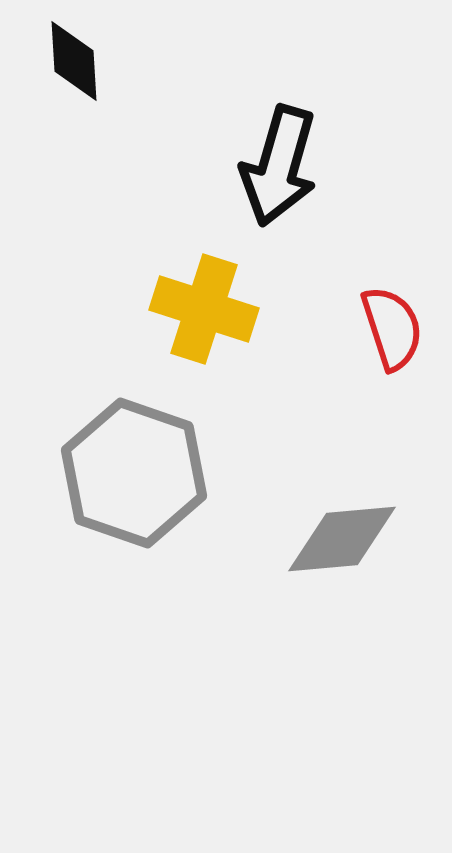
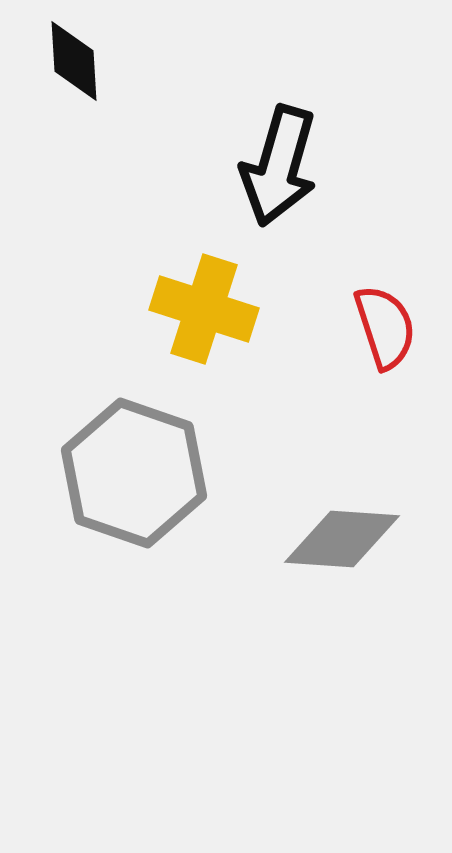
red semicircle: moved 7 px left, 1 px up
gray diamond: rotated 9 degrees clockwise
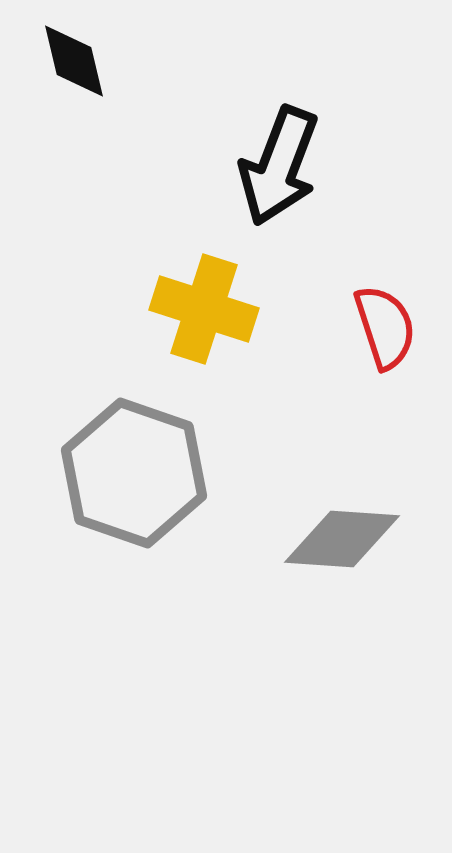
black diamond: rotated 10 degrees counterclockwise
black arrow: rotated 5 degrees clockwise
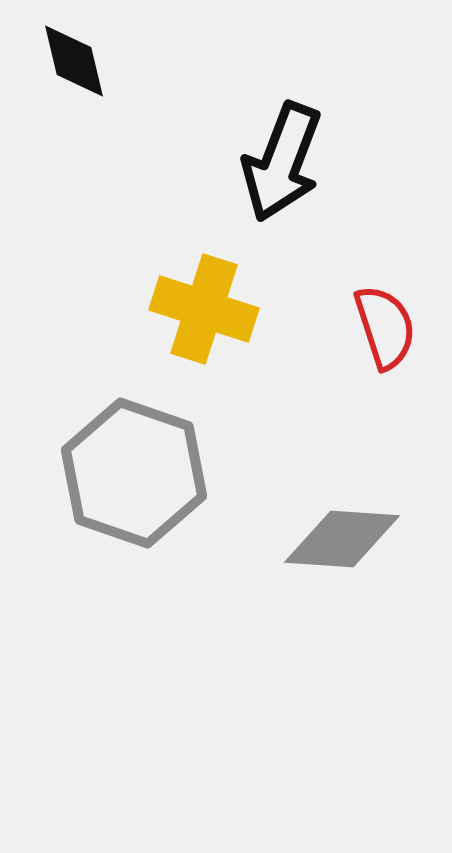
black arrow: moved 3 px right, 4 px up
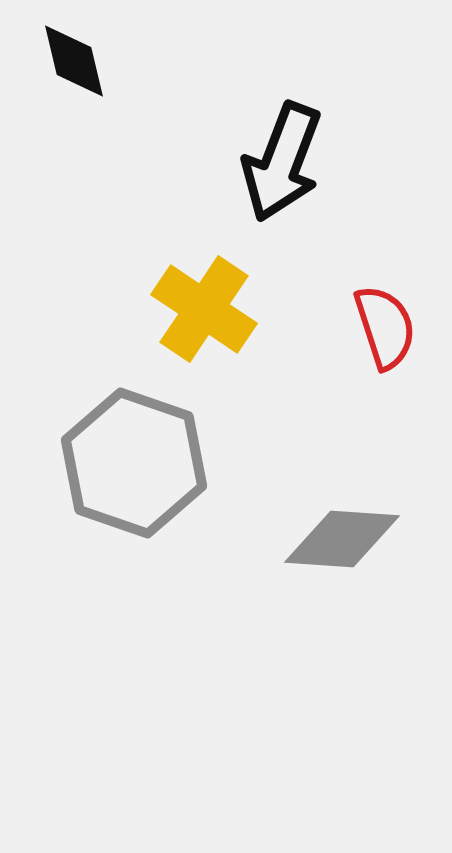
yellow cross: rotated 16 degrees clockwise
gray hexagon: moved 10 px up
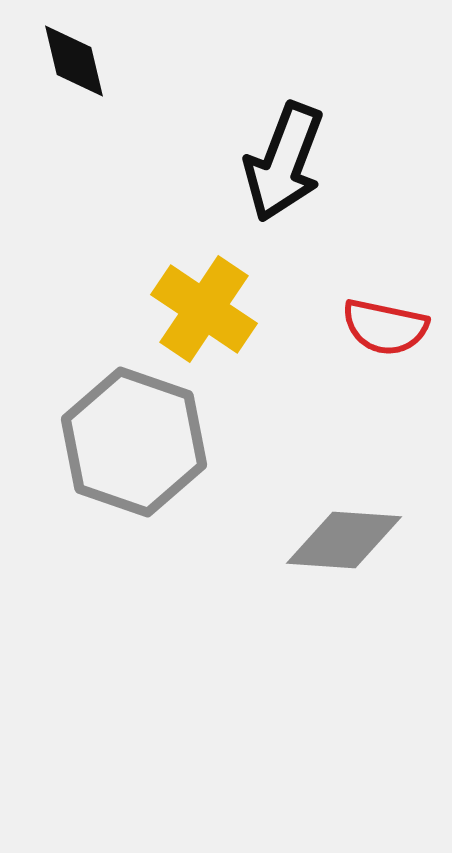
black arrow: moved 2 px right
red semicircle: rotated 120 degrees clockwise
gray hexagon: moved 21 px up
gray diamond: moved 2 px right, 1 px down
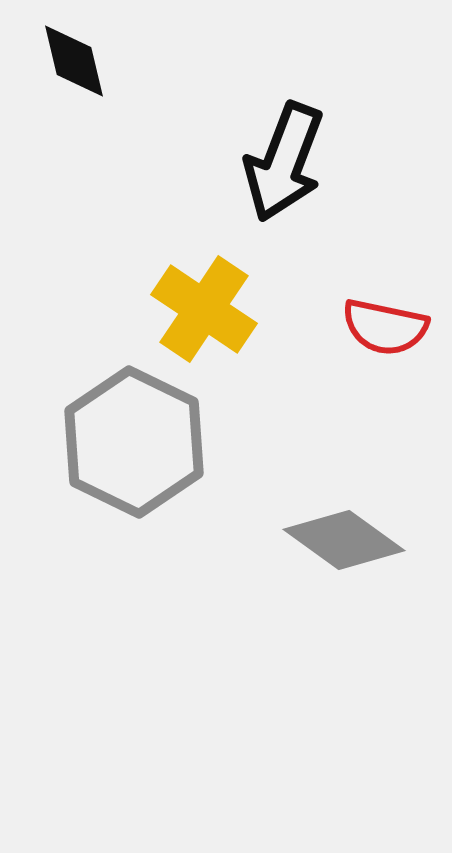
gray hexagon: rotated 7 degrees clockwise
gray diamond: rotated 32 degrees clockwise
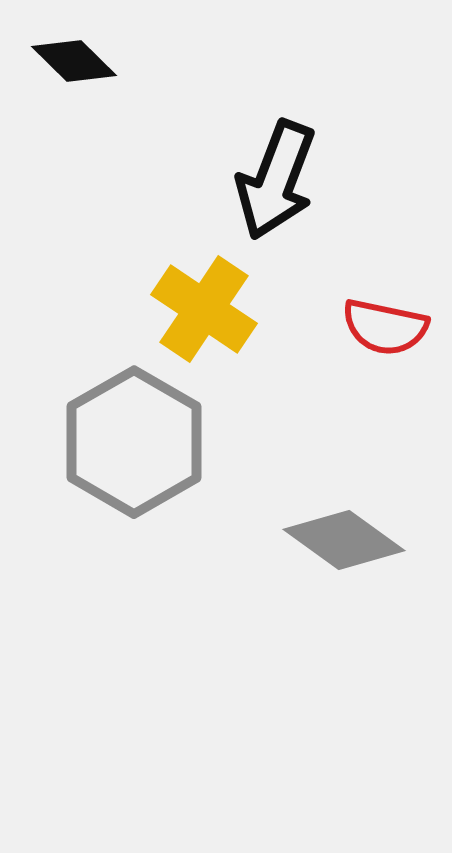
black diamond: rotated 32 degrees counterclockwise
black arrow: moved 8 px left, 18 px down
gray hexagon: rotated 4 degrees clockwise
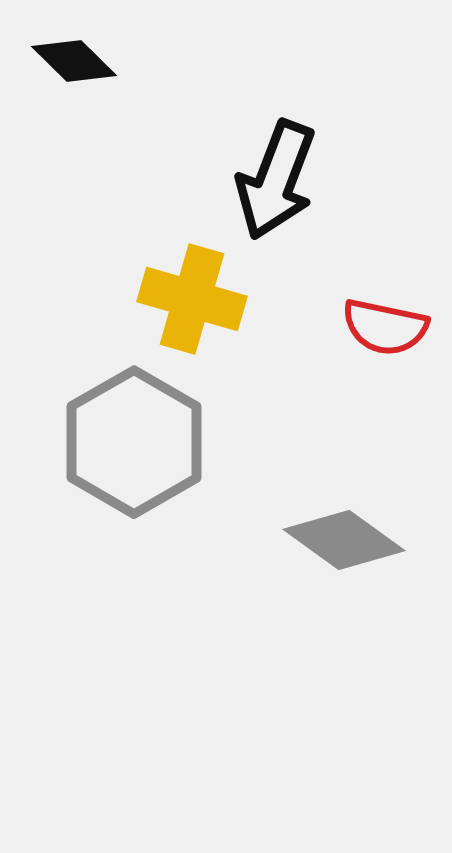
yellow cross: moved 12 px left, 10 px up; rotated 18 degrees counterclockwise
